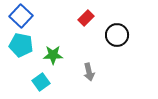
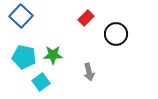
black circle: moved 1 px left, 1 px up
cyan pentagon: moved 3 px right, 12 px down
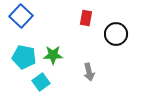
red rectangle: rotated 35 degrees counterclockwise
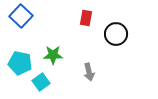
cyan pentagon: moved 4 px left, 6 px down
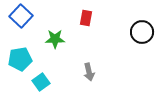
black circle: moved 26 px right, 2 px up
green star: moved 2 px right, 16 px up
cyan pentagon: moved 4 px up; rotated 20 degrees counterclockwise
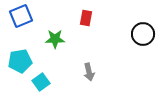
blue square: rotated 25 degrees clockwise
black circle: moved 1 px right, 2 px down
cyan pentagon: moved 2 px down
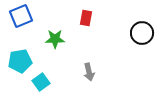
black circle: moved 1 px left, 1 px up
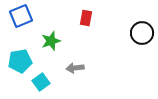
green star: moved 4 px left, 2 px down; rotated 18 degrees counterclockwise
gray arrow: moved 14 px left, 4 px up; rotated 96 degrees clockwise
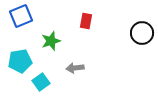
red rectangle: moved 3 px down
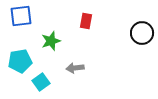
blue square: rotated 15 degrees clockwise
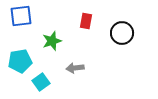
black circle: moved 20 px left
green star: moved 1 px right
